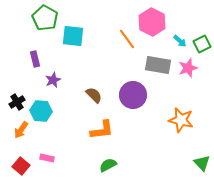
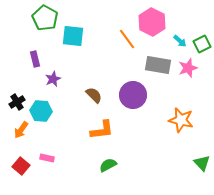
purple star: moved 1 px up
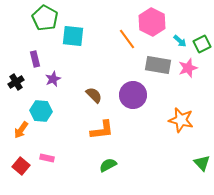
black cross: moved 1 px left, 20 px up
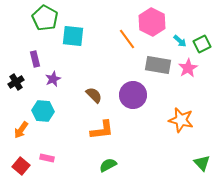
pink star: rotated 12 degrees counterclockwise
cyan hexagon: moved 2 px right
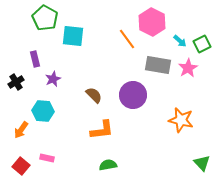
green semicircle: rotated 18 degrees clockwise
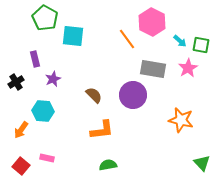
green square: moved 1 px left, 1 px down; rotated 36 degrees clockwise
gray rectangle: moved 5 px left, 4 px down
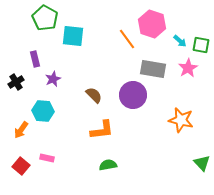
pink hexagon: moved 2 px down; rotated 8 degrees counterclockwise
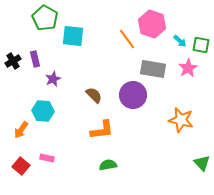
black cross: moved 3 px left, 21 px up
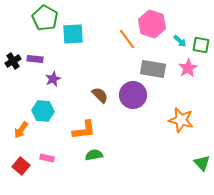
cyan square: moved 2 px up; rotated 10 degrees counterclockwise
purple rectangle: rotated 70 degrees counterclockwise
brown semicircle: moved 6 px right
orange L-shape: moved 18 px left
green semicircle: moved 14 px left, 10 px up
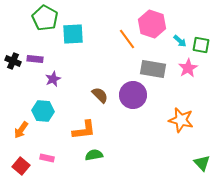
black cross: rotated 35 degrees counterclockwise
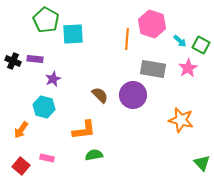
green pentagon: moved 1 px right, 2 px down
orange line: rotated 40 degrees clockwise
green square: rotated 18 degrees clockwise
cyan hexagon: moved 1 px right, 4 px up; rotated 10 degrees clockwise
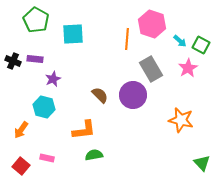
green pentagon: moved 10 px left
gray rectangle: moved 2 px left; rotated 50 degrees clockwise
